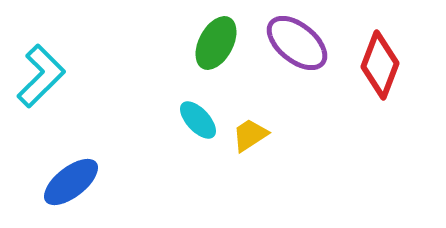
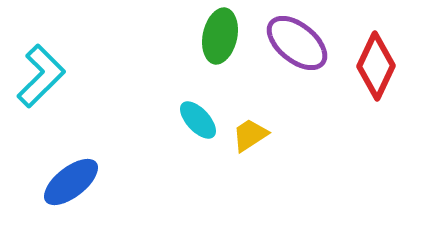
green ellipse: moved 4 px right, 7 px up; rotated 16 degrees counterclockwise
red diamond: moved 4 px left, 1 px down; rotated 4 degrees clockwise
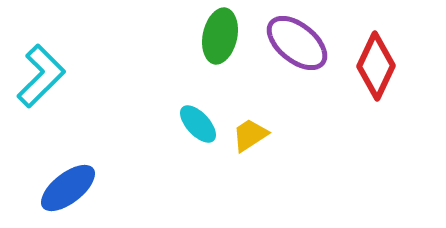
cyan ellipse: moved 4 px down
blue ellipse: moved 3 px left, 6 px down
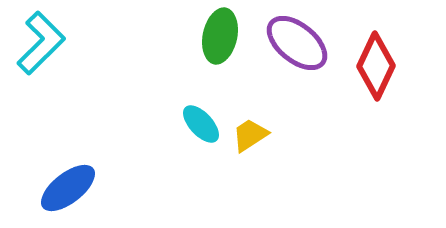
cyan L-shape: moved 33 px up
cyan ellipse: moved 3 px right
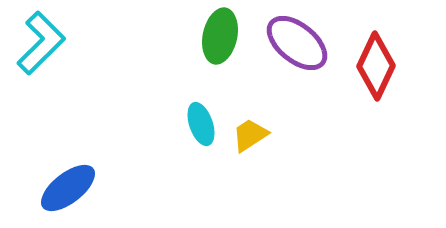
cyan ellipse: rotated 24 degrees clockwise
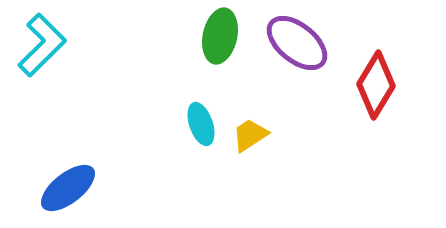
cyan L-shape: moved 1 px right, 2 px down
red diamond: moved 19 px down; rotated 6 degrees clockwise
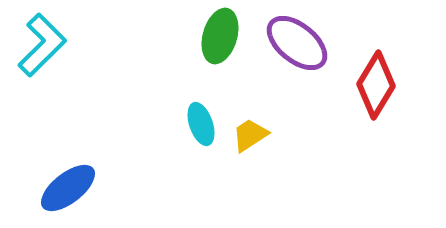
green ellipse: rotated 4 degrees clockwise
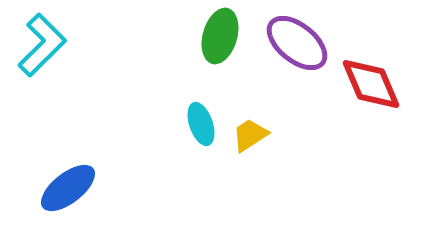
red diamond: moved 5 px left, 1 px up; rotated 54 degrees counterclockwise
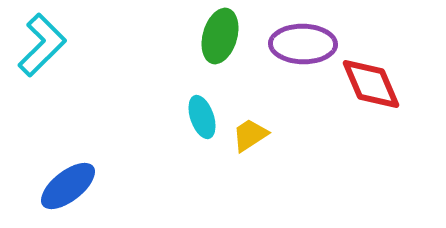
purple ellipse: moved 6 px right, 1 px down; rotated 38 degrees counterclockwise
cyan ellipse: moved 1 px right, 7 px up
blue ellipse: moved 2 px up
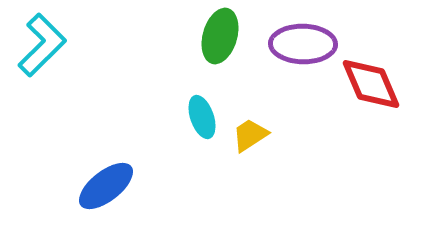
blue ellipse: moved 38 px right
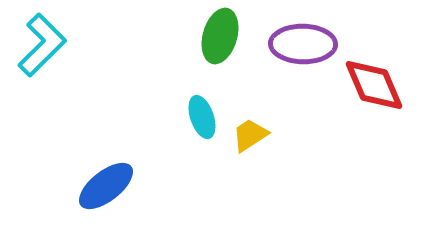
red diamond: moved 3 px right, 1 px down
